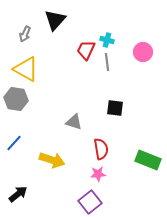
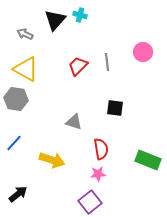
gray arrow: rotated 91 degrees clockwise
cyan cross: moved 27 px left, 25 px up
red trapezoid: moved 8 px left, 16 px down; rotated 20 degrees clockwise
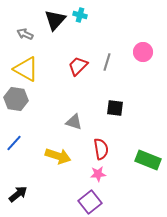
gray line: rotated 24 degrees clockwise
yellow arrow: moved 6 px right, 4 px up
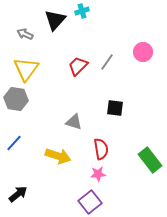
cyan cross: moved 2 px right, 4 px up; rotated 32 degrees counterclockwise
gray line: rotated 18 degrees clockwise
yellow triangle: rotated 36 degrees clockwise
green rectangle: moved 2 px right; rotated 30 degrees clockwise
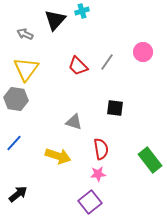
red trapezoid: rotated 90 degrees counterclockwise
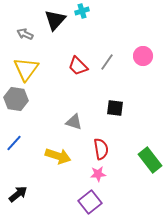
pink circle: moved 4 px down
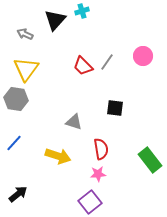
red trapezoid: moved 5 px right
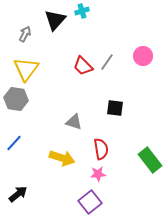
gray arrow: rotated 91 degrees clockwise
yellow arrow: moved 4 px right, 2 px down
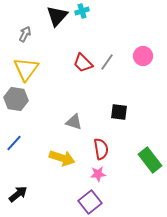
black triangle: moved 2 px right, 4 px up
red trapezoid: moved 3 px up
black square: moved 4 px right, 4 px down
